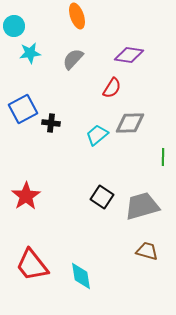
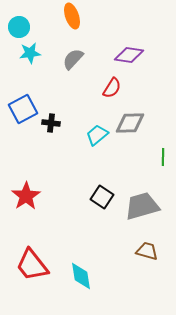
orange ellipse: moved 5 px left
cyan circle: moved 5 px right, 1 px down
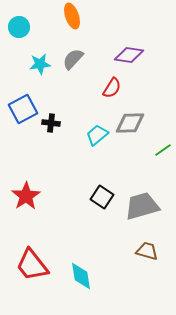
cyan star: moved 10 px right, 11 px down
green line: moved 7 px up; rotated 54 degrees clockwise
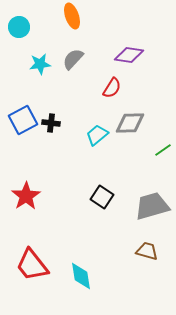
blue square: moved 11 px down
gray trapezoid: moved 10 px right
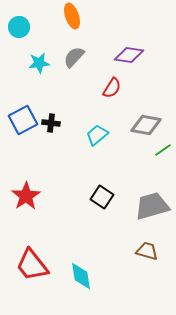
gray semicircle: moved 1 px right, 2 px up
cyan star: moved 1 px left, 1 px up
gray diamond: moved 16 px right, 2 px down; rotated 12 degrees clockwise
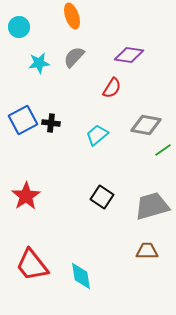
brown trapezoid: rotated 15 degrees counterclockwise
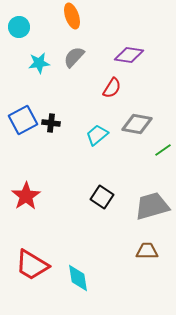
gray diamond: moved 9 px left, 1 px up
red trapezoid: rotated 21 degrees counterclockwise
cyan diamond: moved 3 px left, 2 px down
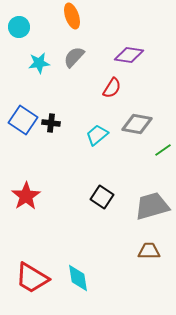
blue square: rotated 28 degrees counterclockwise
brown trapezoid: moved 2 px right
red trapezoid: moved 13 px down
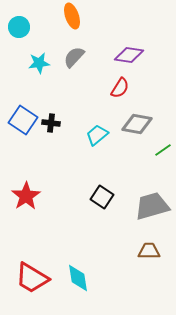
red semicircle: moved 8 px right
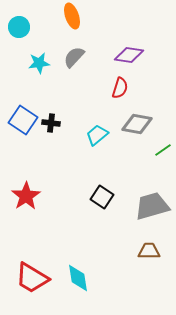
red semicircle: rotated 15 degrees counterclockwise
